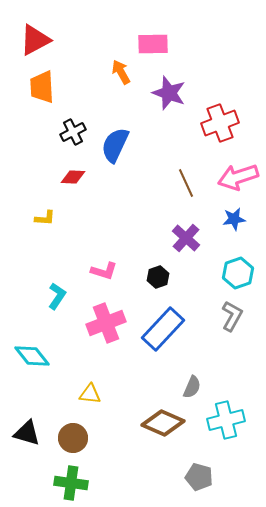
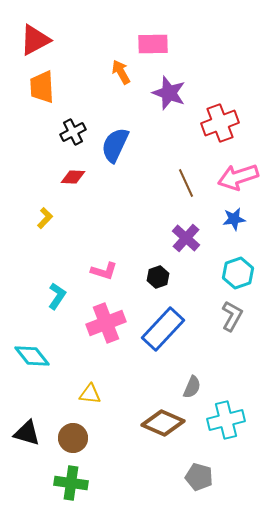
yellow L-shape: rotated 50 degrees counterclockwise
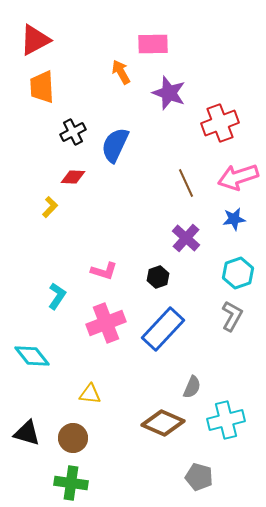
yellow L-shape: moved 5 px right, 11 px up
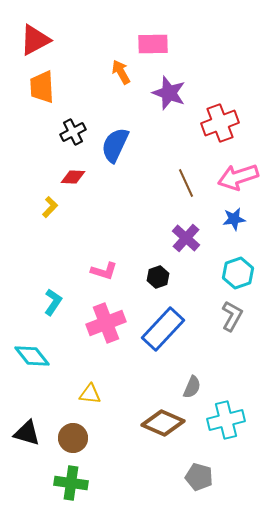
cyan L-shape: moved 4 px left, 6 px down
